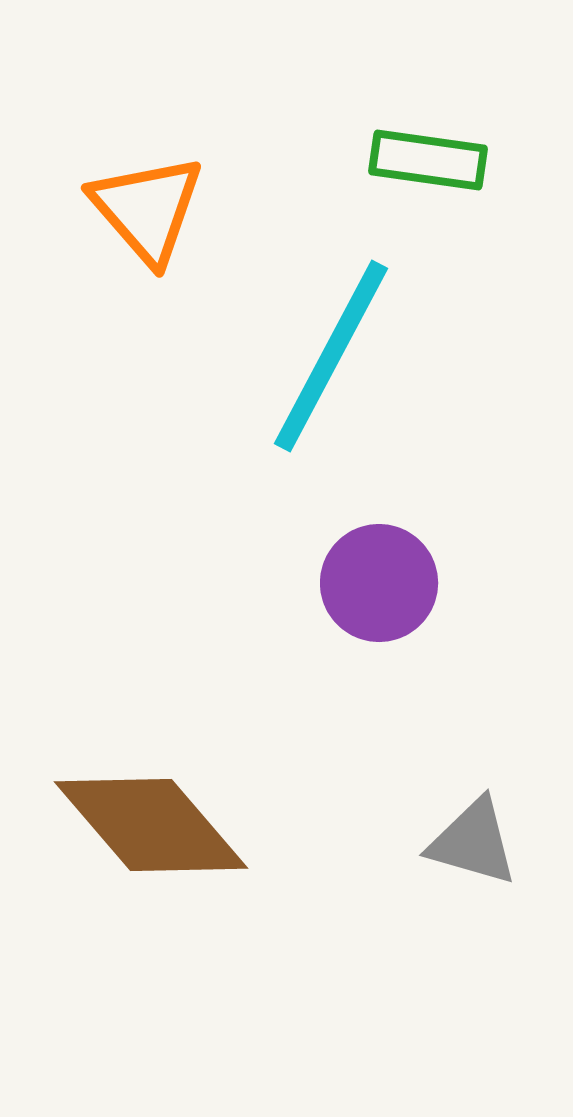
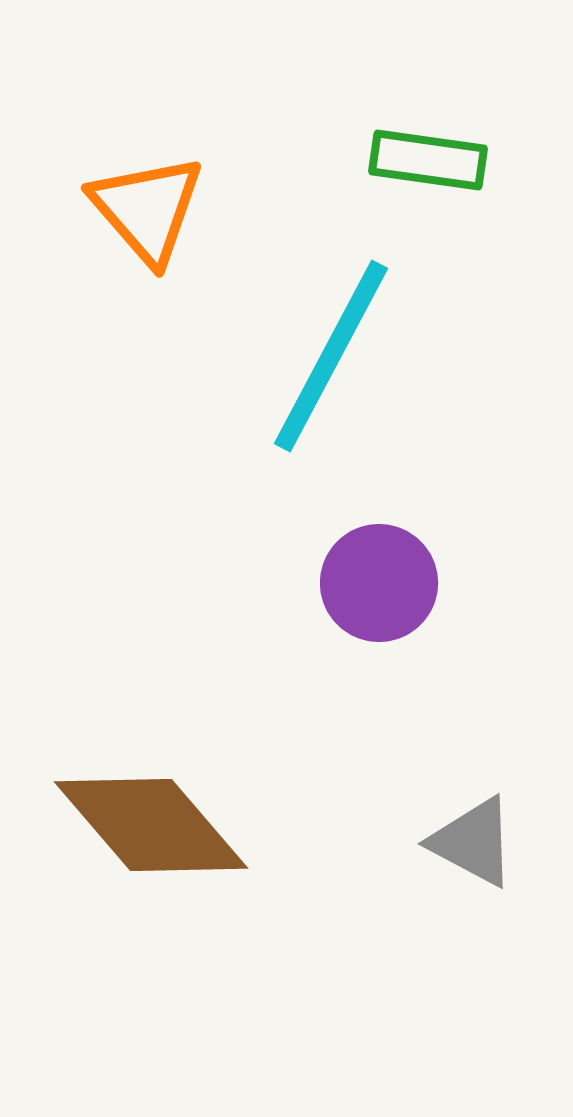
gray triangle: rotated 12 degrees clockwise
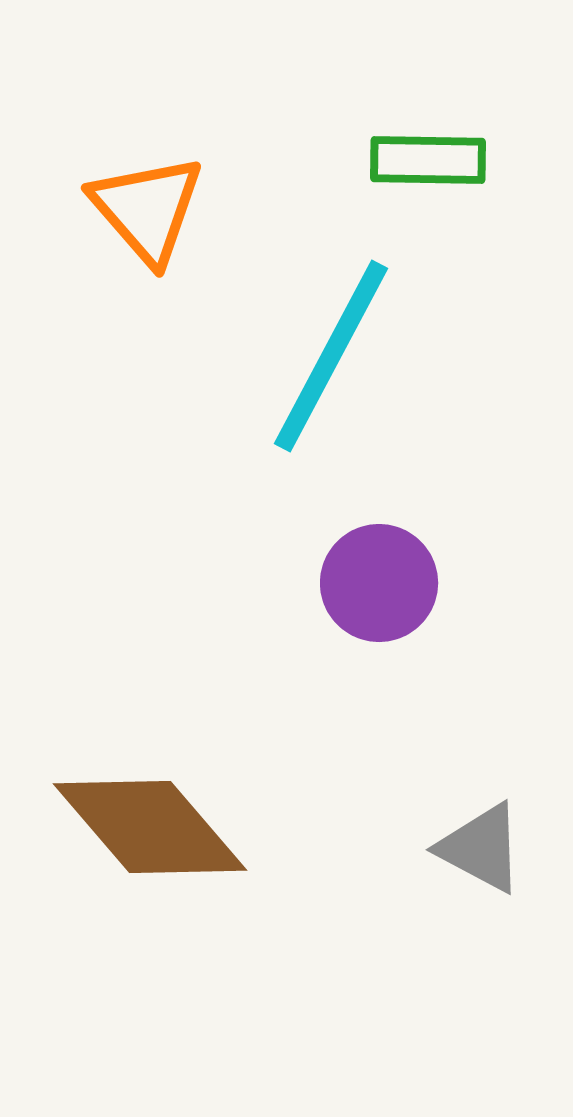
green rectangle: rotated 7 degrees counterclockwise
brown diamond: moved 1 px left, 2 px down
gray triangle: moved 8 px right, 6 px down
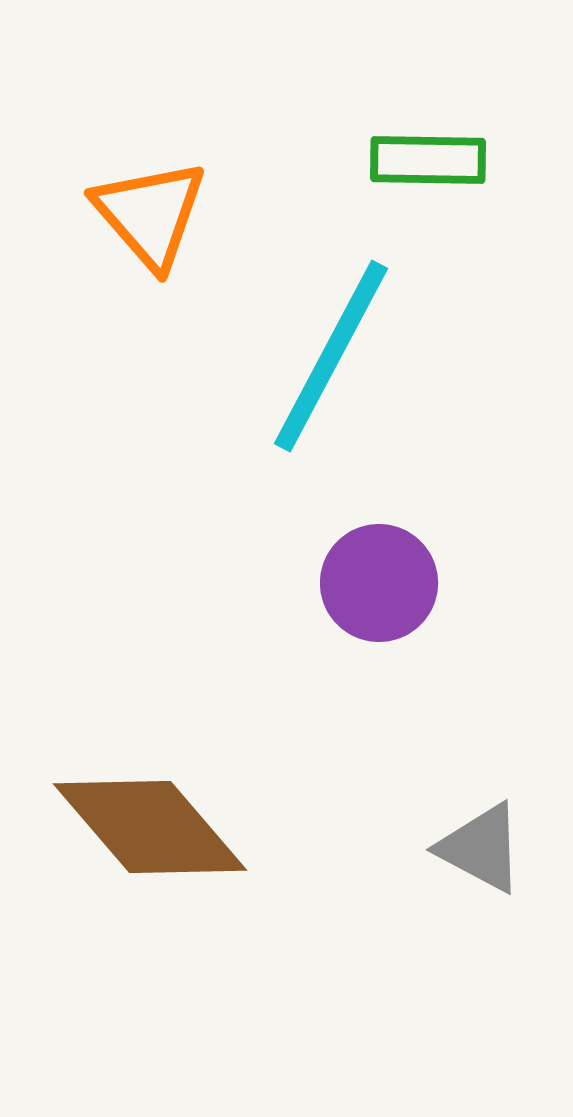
orange triangle: moved 3 px right, 5 px down
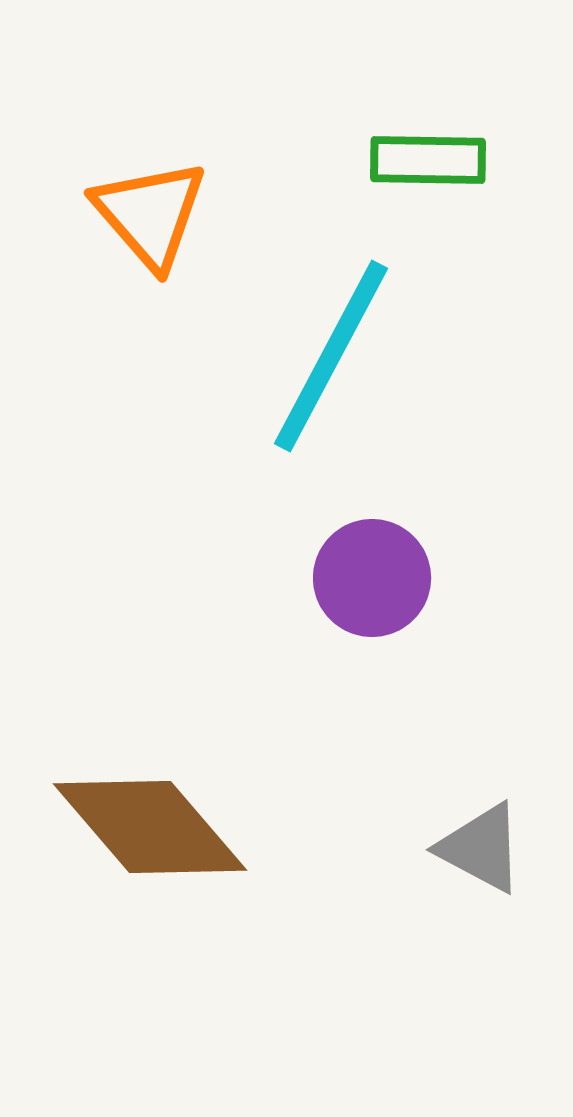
purple circle: moved 7 px left, 5 px up
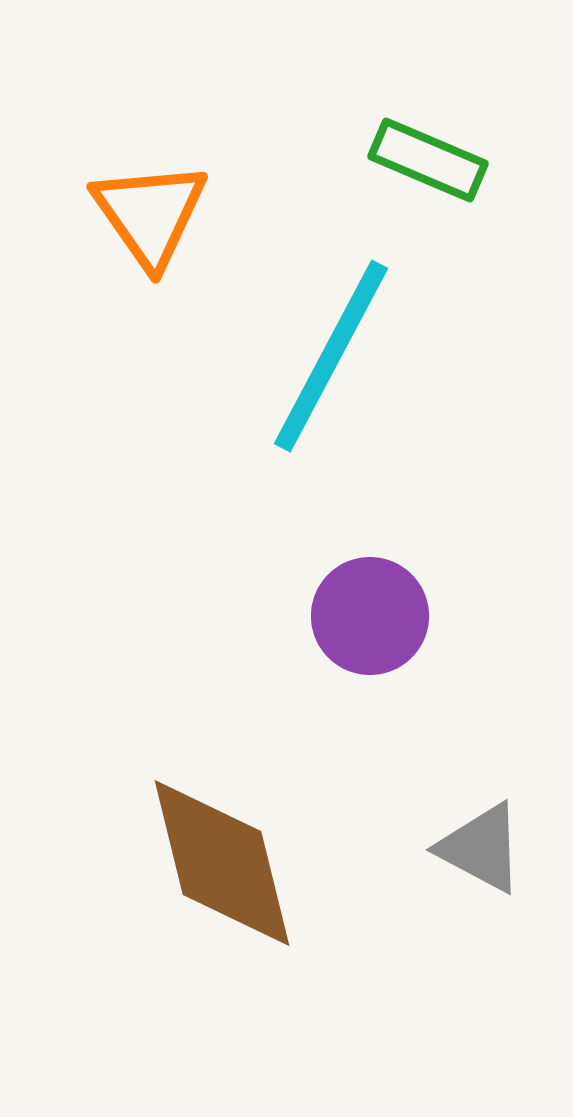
green rectangle: rotated 22 degrees clockwise
orange triangle: rotated 6 degrees clockwise
purple circle: moved 2 px left, 38 px down
brown diamond: moved 72 px right, 36 px down; rotated 27 degrees clockwise
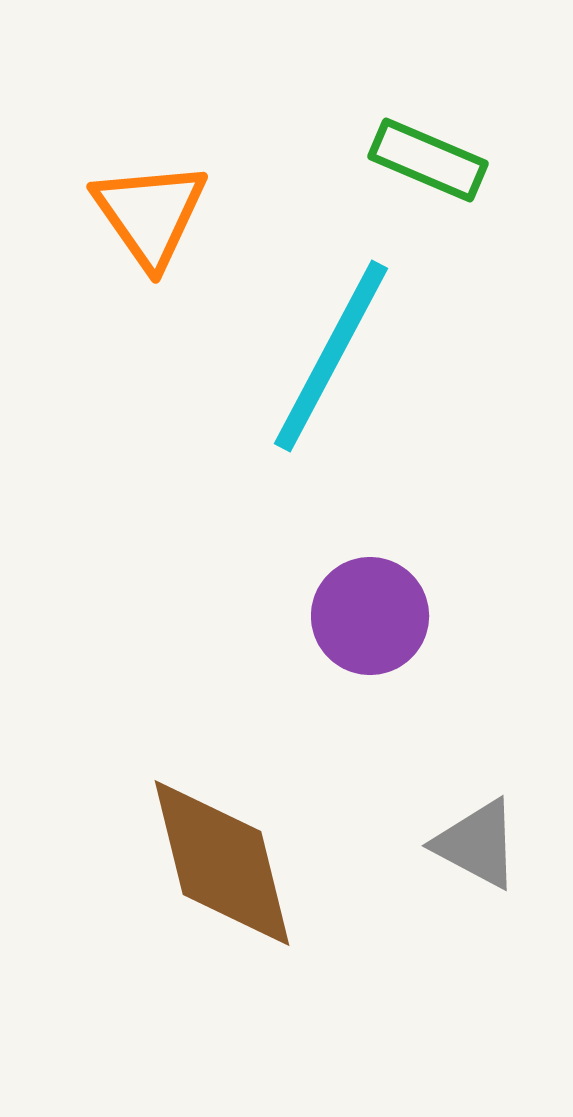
gray triangle: moved 4 px left, 4 px up
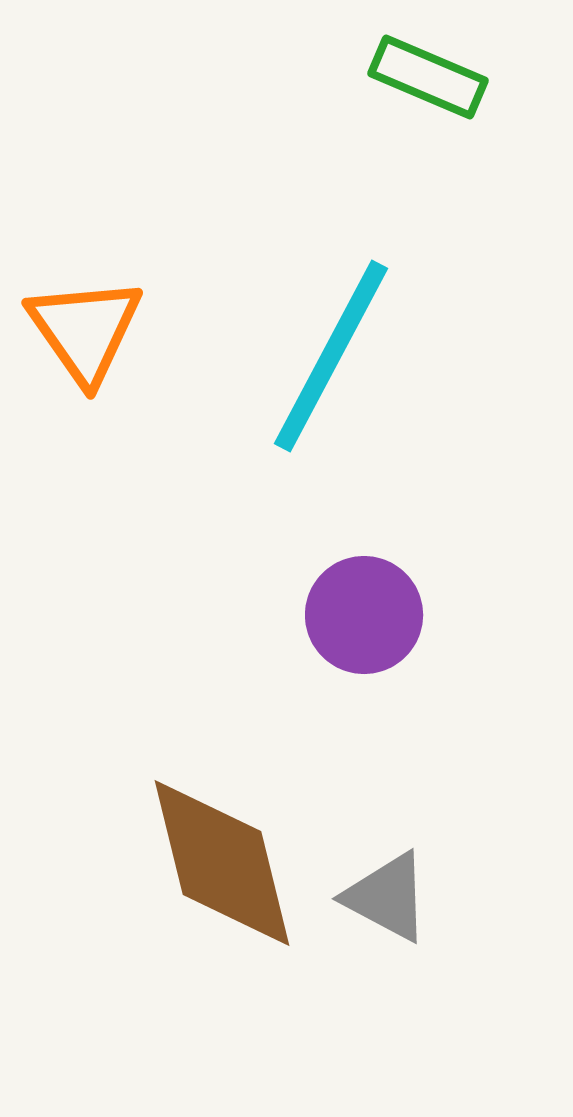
green rectangle: moved 83 px up
orange triangle: moved 65 px left, 116 px down
purple circle: moved 6 px left, 1 px up
gray triangle: moved 90 px left, 53 px down
